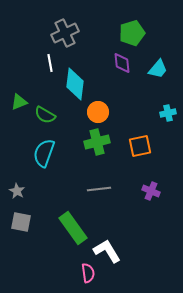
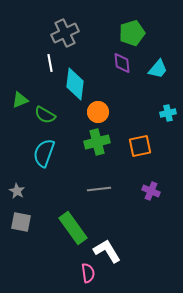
green triangle: moved 1 px right, 2 px up
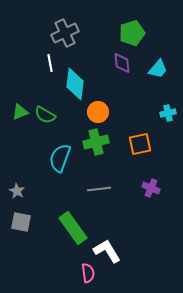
green triangle: moved 12 px down
green cross: moved 1 px left
orange square: moved 2 px up
cyan semicircle: moved 16 px right, 5 px down
purple cross: moved 3 px up
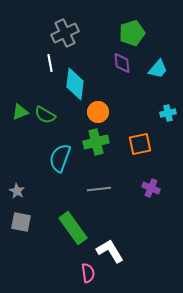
white L-shape: moved 3 px right
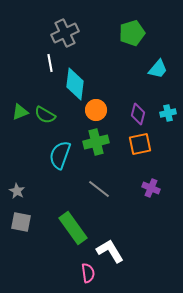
purple diamond: moved 16 px right, 51 px down; rotated 20 degrees clockwise
orange circle: moved 2 px left, 2 px up
cyan semicircle: moved 3 px up
gray line: rotated 45 degrees clockwise
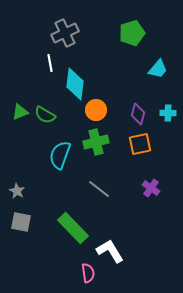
cyan cross: rotated 14 degrees clockwise
purple cross: rotated 12 degrees clockwise
green rectangle: rotated 8 degrees counterclockwise
